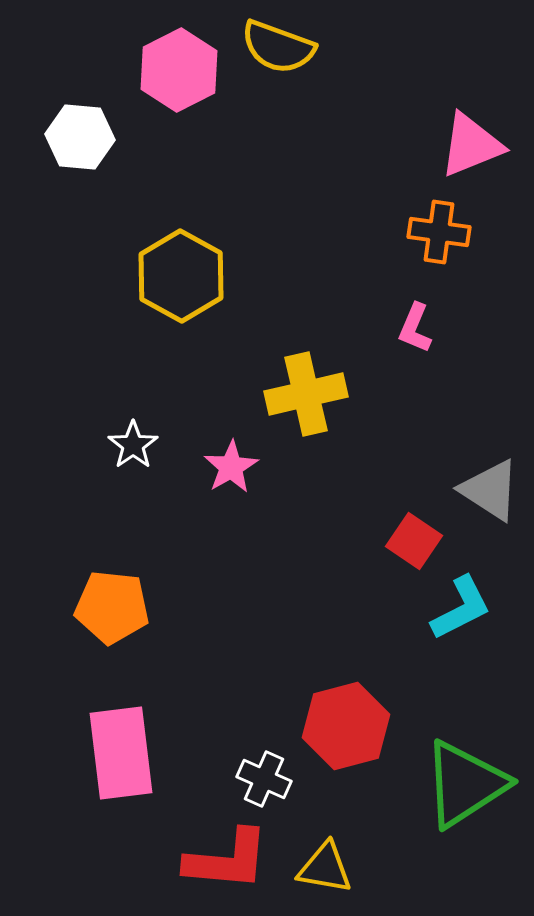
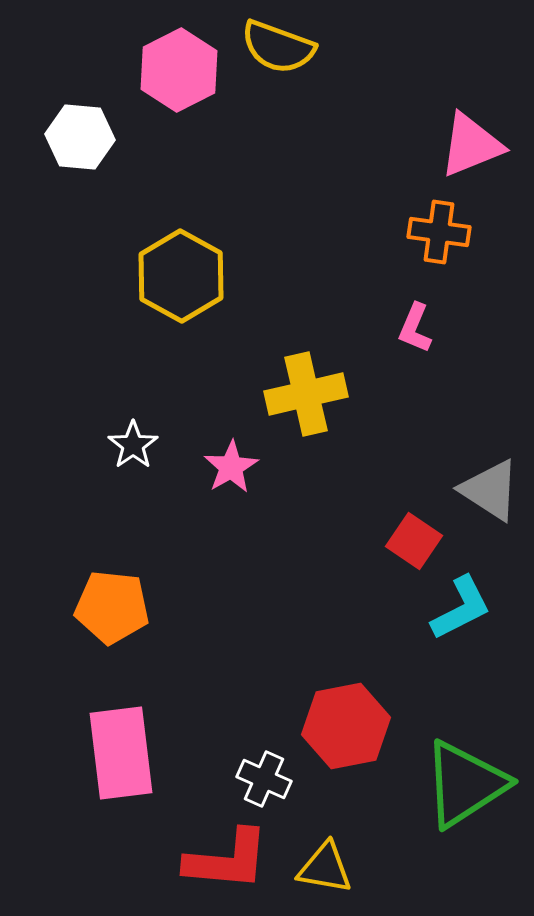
red hexagon: rotated 4 degrees clockwise
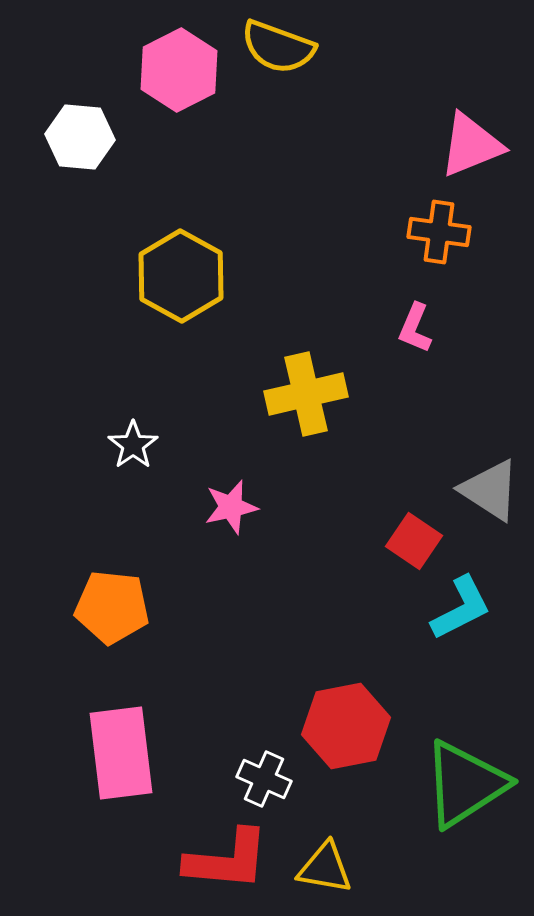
pink star: moved 40 px down; rotated 18 degrees clockwise
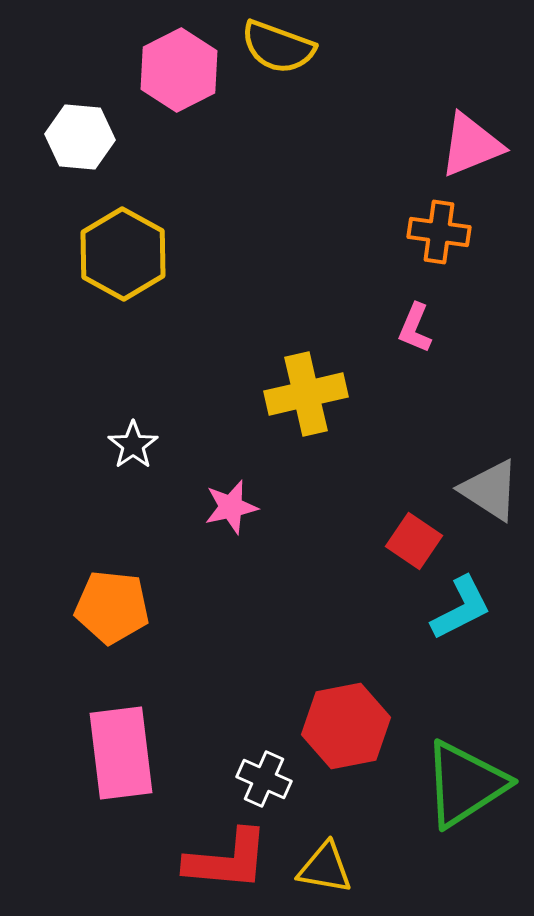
yellow hexagon: moved 58 px left, 22 px up
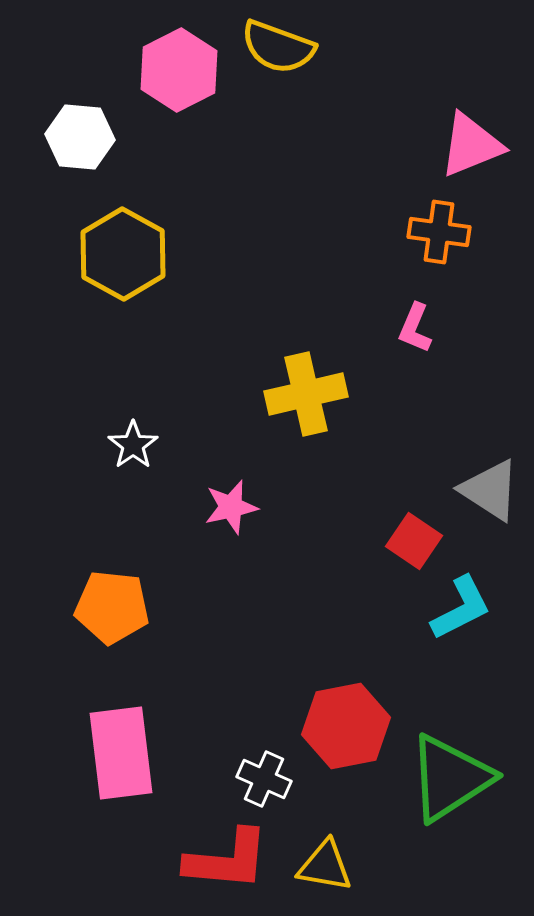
green triangle: moved 15 px left, 6 px up
yellow triangle: moved 2 px up
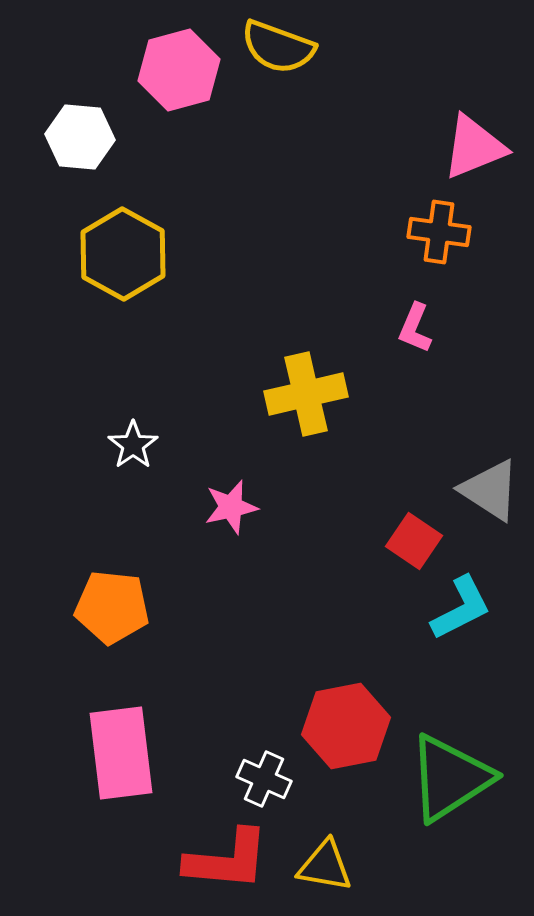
pink hexagon: rotated 12 degrees clockwise
pink triangle: moved 3 px right, 2 px down
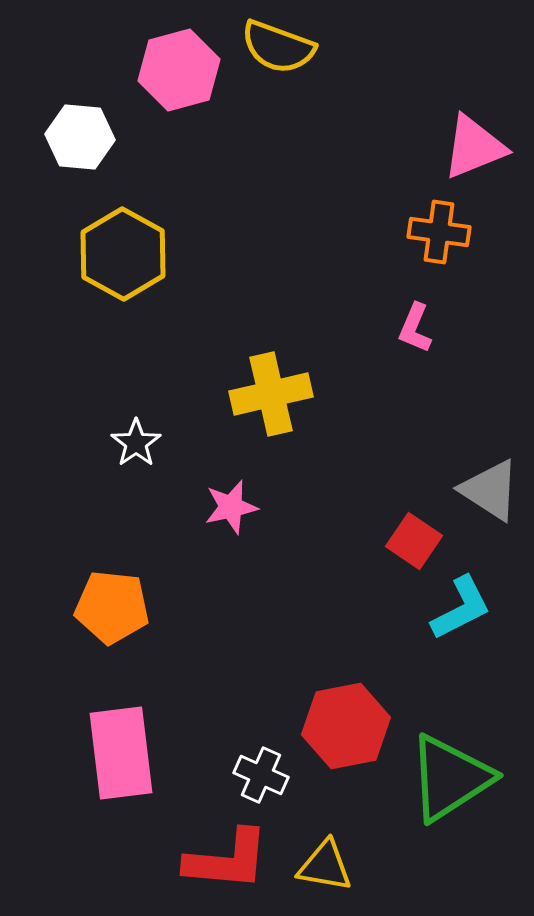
yellow cross: moved 35 px left
white star: moved 3 px right, 2 px up
white cross: moved 3 px left, 4 px up
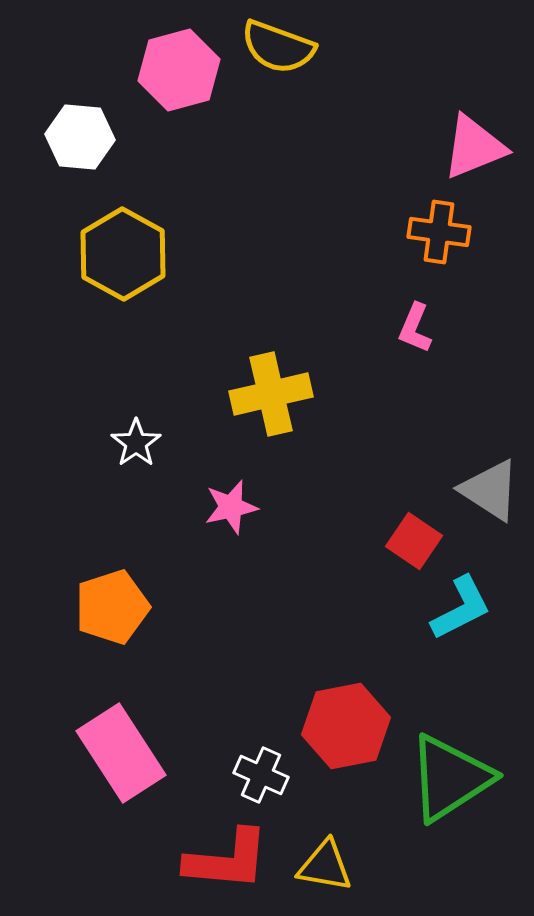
orange pentagon: rotated 24 degrees counterclockwise
pink rectangle: rotated 26 degrees counterclockwise
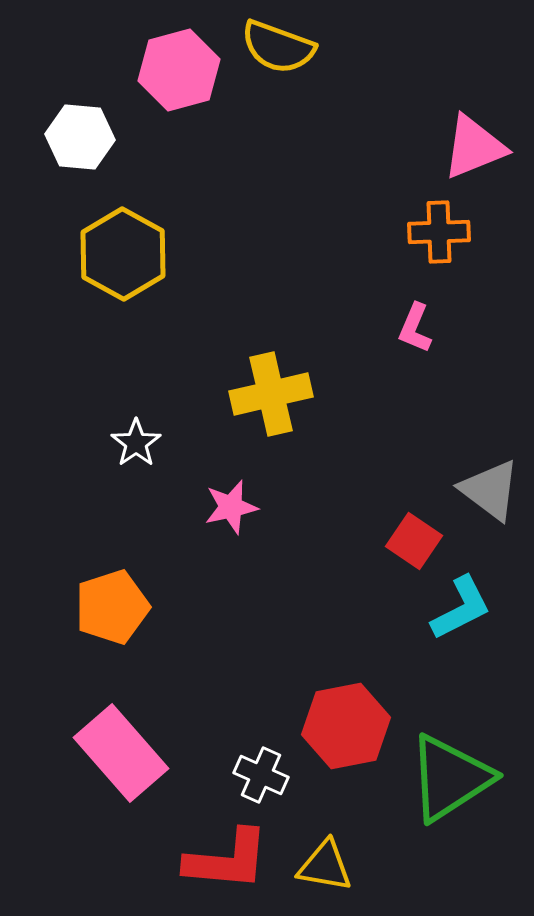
orange cross: rotated 10 degrees counterclockwise
gray triangle: rotated 4 degrees clockwise
pink rectangle: rotated 8 degrees counterclockwise
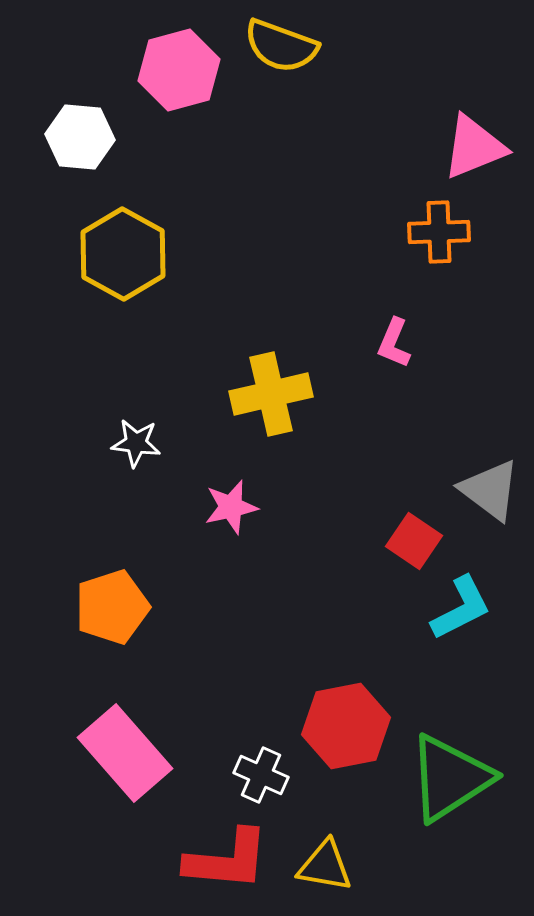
yellow semicircle: moved 3 px right, 1 px up
pink L-shape: moved 21 px left, 15 px down
white star: rotated 30 degrees counterclockwise
pink rectangle: moved 4 px right
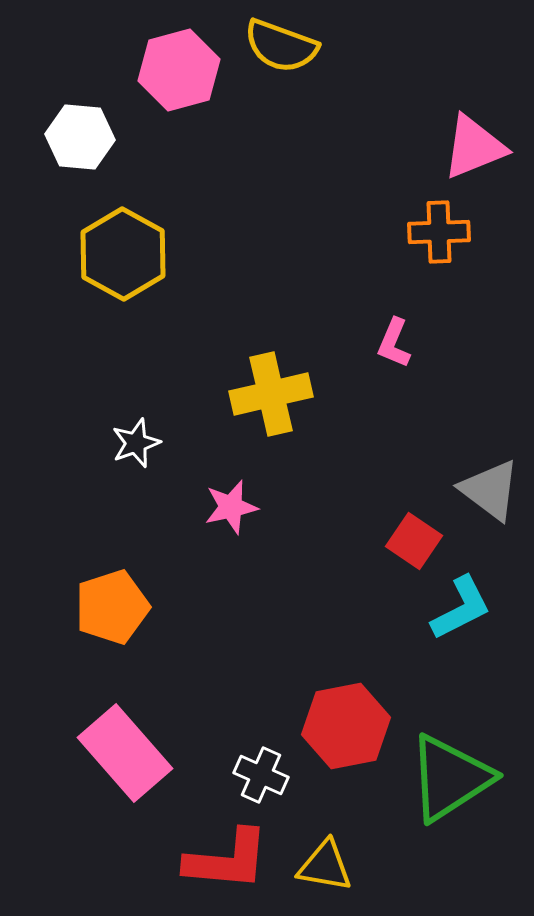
white star: rotated 27 degrees counterclockwise
